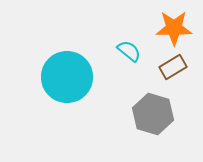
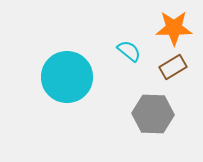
gray hexagon: rotated 15 degrees counterclockwise
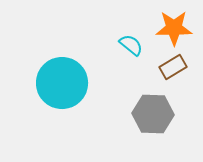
cyan semicircle: moved 2 px right, 6 px up
cyan circle: moved 5 px left, 6 px down
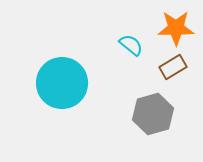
orange star: moved 2 px right
gray hexagon: rotated 18 degrees counterclockwise
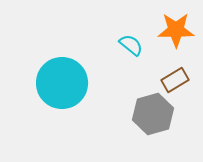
orange star: moved 2 px down
brown rectangle: moved 2 px right, 13 px down
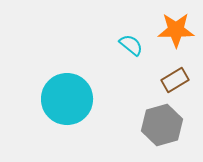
cyan circle: moved 5 px right, 16 px down
gray hexagon: moved 9 px right, 11 px down
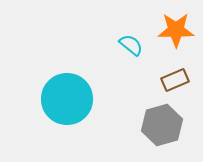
brown rectangle: rotated 8 degrees clockwise
